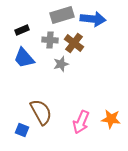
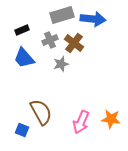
gray cross: rotated 28 degrees counterclockwise
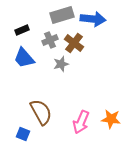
blue square: moved 1 px right, 4 px down
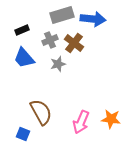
gray star: moved 3 px left
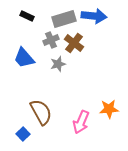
gray rectangle: moved 2 px right, 4 px down
blue arrow: moved 1 px right, 3 px up
black rectangle: moved 5 px right, 14 px up; rotated 48 degrees clockwise
gray cross: moved 1 px right
orange star: moved 2 px left, 10 px up; rotated 12 degrees counterclockwise
blue square: rotated 24 degrees clockwise
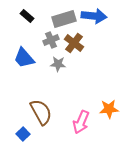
black rectangle: rotated 16 degrees clockwise
gray star: rotated 21 degrees clockwise
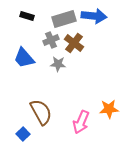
black rectangle: rotated 24 degrees counterclockwise
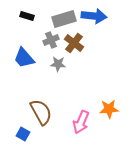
blue square: rotated 16 degrees counterclockwise
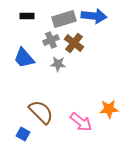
black rectangle: rotated 16 degrees counterclockwise
brown semicircle: rotated 16 degrees counterclockwise
pink arrow: rotated 75 degrees counterclockwise
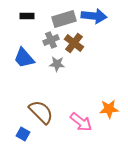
gray star: moved 1 px left
